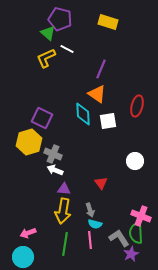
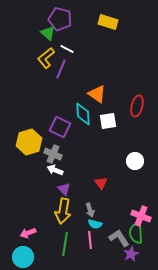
yellow L-shape: rotated 15 degrees counterclockwise
purple line: moved 40 px left
purple square: moved 18 px right, 9 px down
purple triangle: rotated 40 degrees clockwise
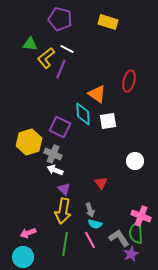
green triangle: moved 18 px left, 11 px down; rotated 35 degrees counterclockwise
red ellipse: moved 8 px left, 25 px up
pink line: rotated 24 degrees counterclockwise
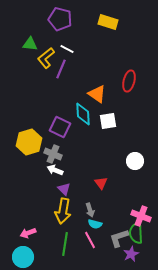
gray L-shape: rotated 75 degrees counterclockwise
